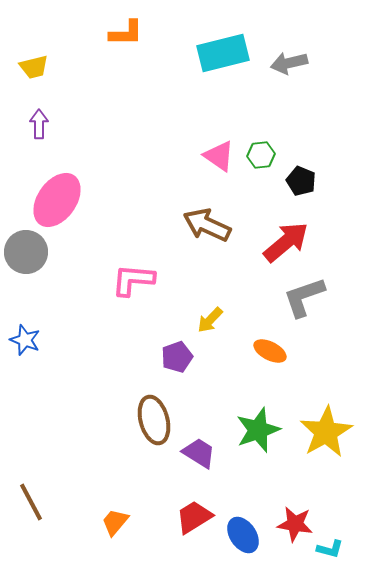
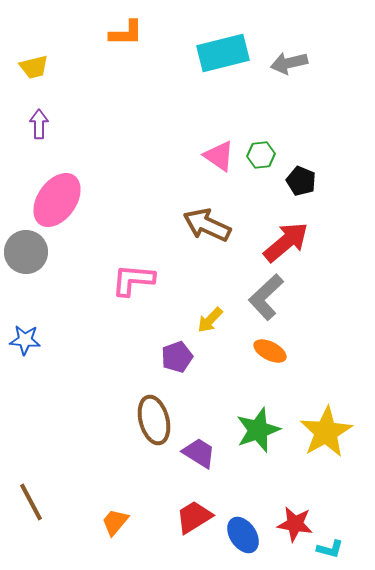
gray L-shape: moved 38 px left; rotated 24 degrees counterclockwise
blue star: rotated 16 degrees counterclockwise
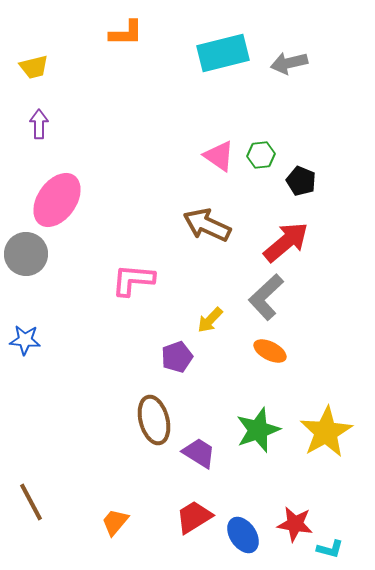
gray circle: moved 2 px down
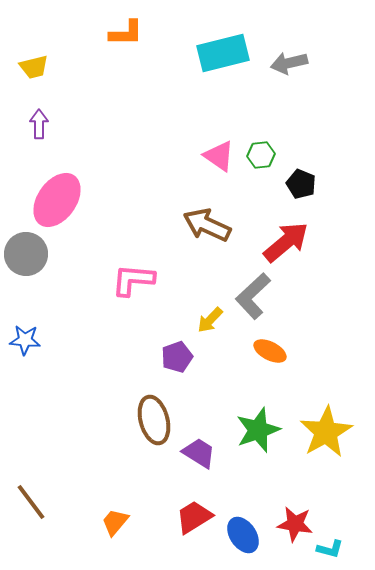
black pentagon: moved 3 px down
gray L-shape: moved 13 px left, 1 px up
brown line: rotated 9 degrees counterclockwise
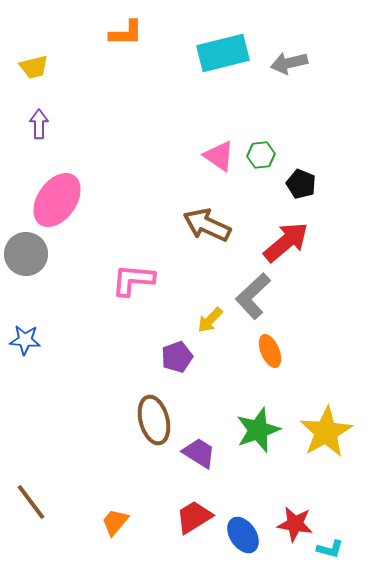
orange ellipse: rotated 40 degrees clockwise
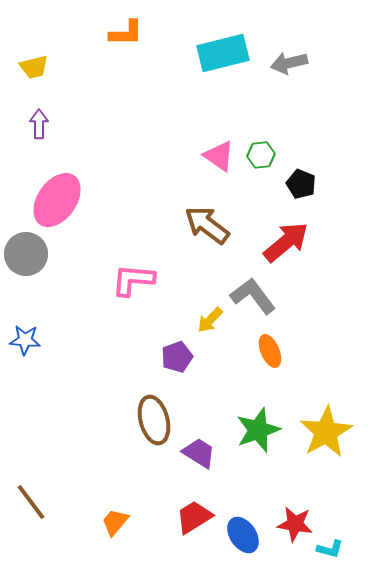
brown arrow: rotated 12 degrees clockwise
gray L-shape: rotated 96 degrees clockwise
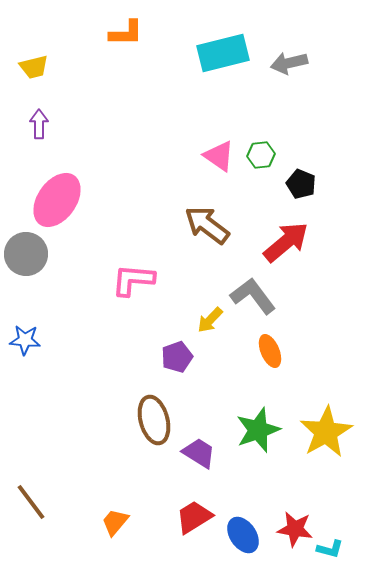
red star: moved 5 px down
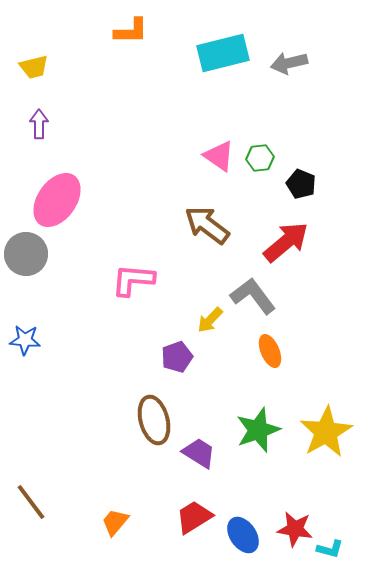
orange L-shape: moved 5 px right, 2 px up
green hexagon: moved 1 px left, 3 px down
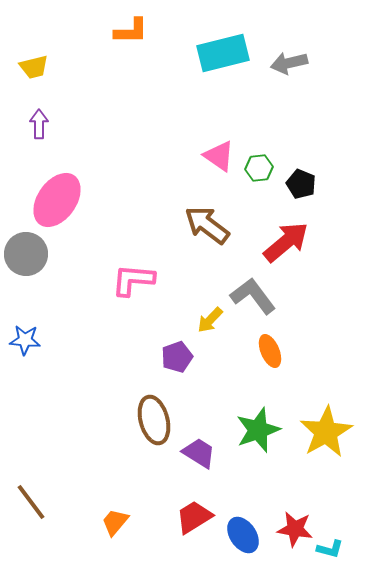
green hexagon: moved 1 px left, 10 px down
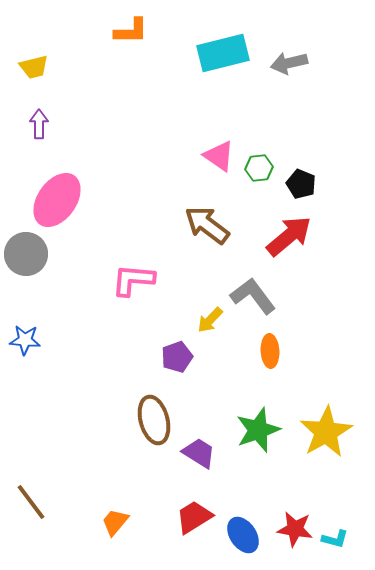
red arrow: moved 3 px right, 6 px up
orange ellipse: rotated 20 degrees clockwise
cyan L-shape: moved 5 px right, 10 px up
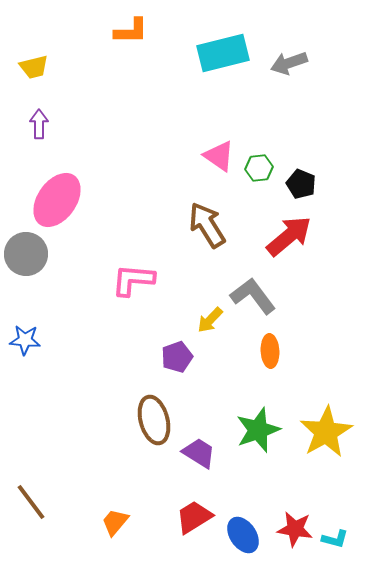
gray arrow: rotated 6 degrees counterclockwise
brown arrow: rotated 21 degrees clockwise
